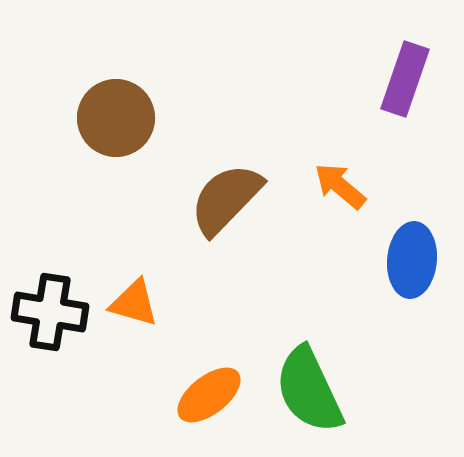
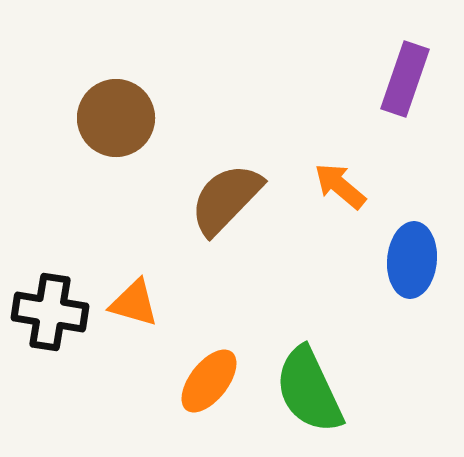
orange ellipse: moved 14 px up; rotated 14 degrees counterclockwise
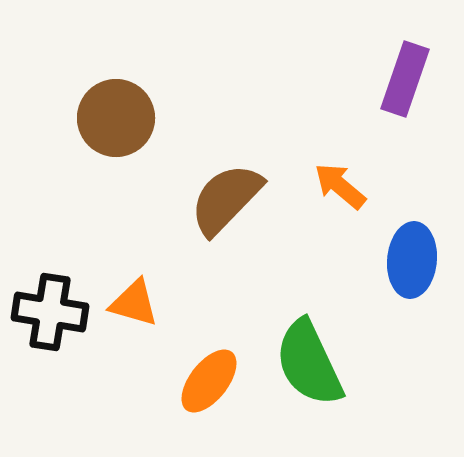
green semicircle: moved 27 px up
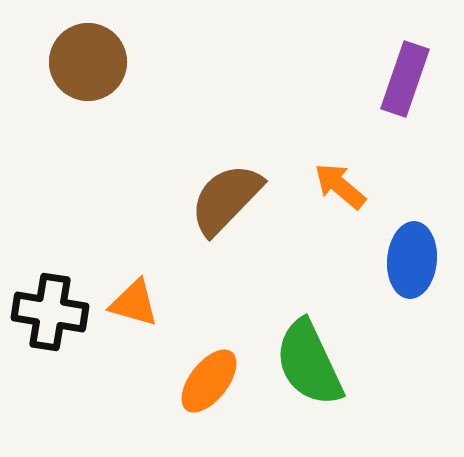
brown circle: moved 28 px left, 56 px up
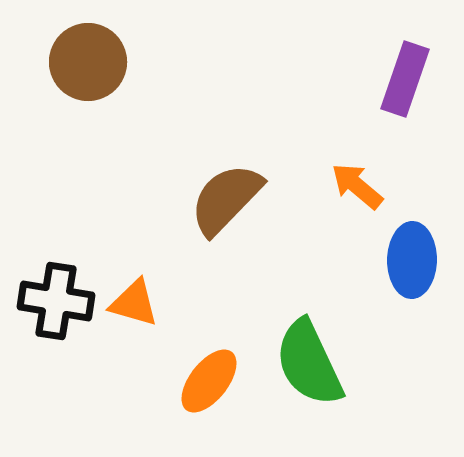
orange arrow: moved 17 px right
blue ellipse: rotated 4 degrees counterclockwise
black cross: moved 6 px right, 11 px up
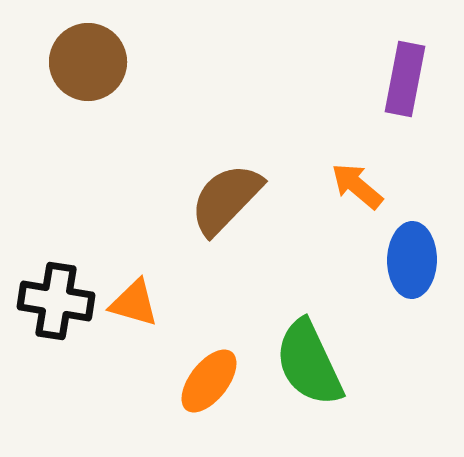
purple rectangle: rotated 8 degrees counterclockwise
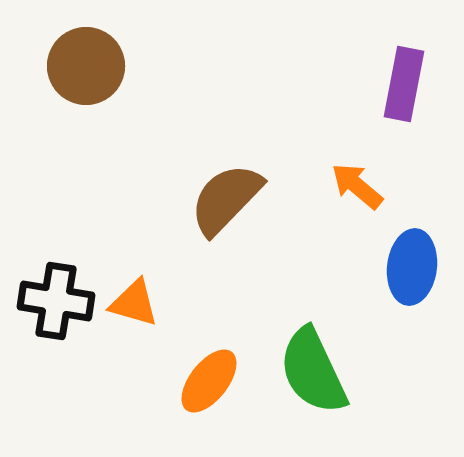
brown circle: moved 2 px left, 4 px down
purple rectangle: moved 1 px left, 5 px down
blue ellipse: moved 7 px down; rotated 6 degrees clockwise
green semicircle: moved 4 px right, 8 px down
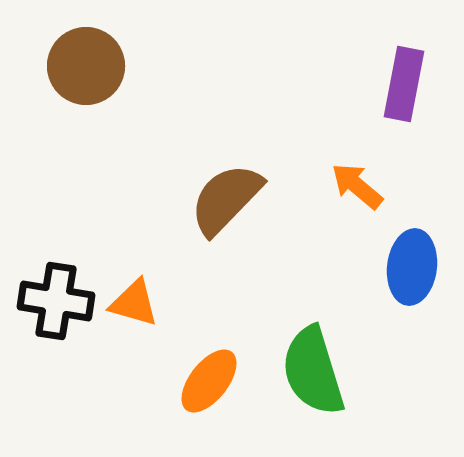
green semicircle: rotated 8 degrees clockwise
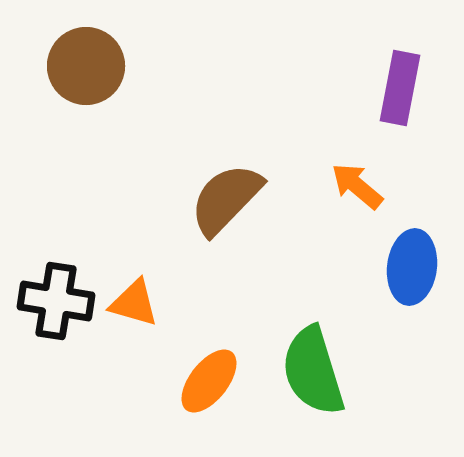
purple rectangle: moved 4 px left, 4 px down
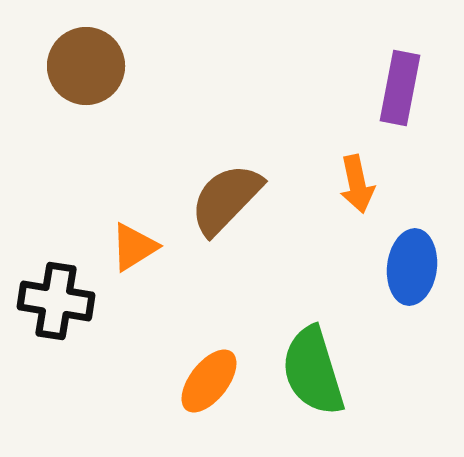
orange arrow: moved 2 px up; rotated 142 degrees counterclockwise
orange triangle: moved 56 px up; rotated 48 degrees counterclockwise
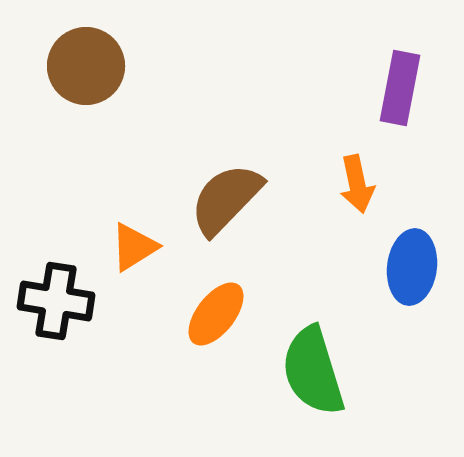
orange ellipse: moved 7 px right, 67 px up
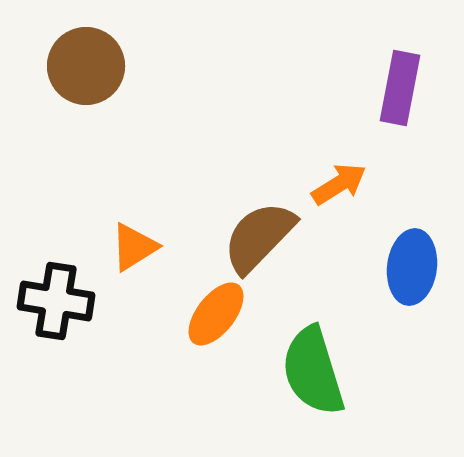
orange arrow: moved 18 px left; rotated 110 degrees counterclockwise
brown semicircle: moved 33 px right, 38 px down
